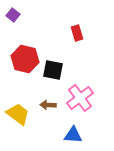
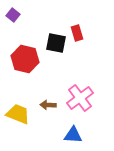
black square: moved 3 px right, 27 px up
yellow trapezoid: rotated 15 degrees counterclockwise
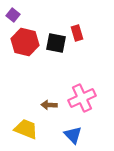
red hexagon: moved 17 px up
pink cross: moved 2 px right; rotated 12 degrees clockwise
brown arrow: moved 1 px right
yellow trapezoid: moved 8 px right, 15 px down
blue triangle: rotated 42 degrees clockwise
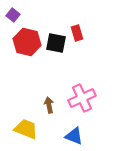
red hexagon: moved 2 px right
brown arrow: rotated 77 degrees clockwise
blue triangle: moved 1 px right, 1 px down; rotated 24 degrees counterclockwise
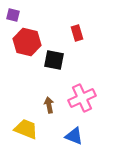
purple square: rotated 24 degrees counterclockwise
black square: moved 2 px left, 17 px down
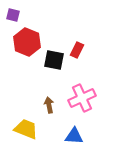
red rectangle: moved 17 px down; rotated 42 degrees clockwise
red hexagon: rotated 8 degrees clockwise
blue triangle: rotated 18 degrees counterclockwise
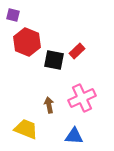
red rectangle: moved 1 px down; rotated 21 degrees clockwise
